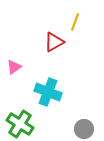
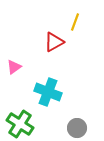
gray circle: moved 7 px left, 1 px up
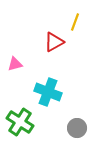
pink triangle: moved 1 px right, 3 px up; rotated 21 degrees clockwise
green cross: moved 2 px up
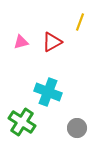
yellow line: moved 5 px right
red triangle: moved 2 px left
pink triangle: moved 6 px right, 22 px up
green cross: moved 2 px right
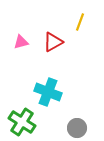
red triangle: moved 1 px right
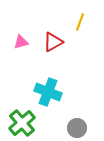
green cross: moved 1 px down; rotated 16 degrees clockwise
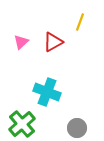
pink triangle: rotated 28 degrees counterclockwise
cyan cross: moved 1 px left
green cross: moved 1 px down
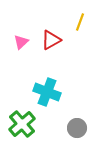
red triangle: moved 2 px left, 2 px up
